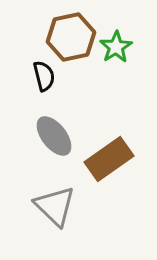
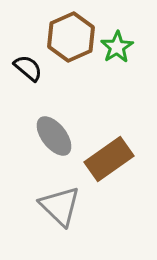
brown hexagon: rotated 12 degrees counterclockwise
green star: moved 1 px right
black semicircle: moved 16 px left, 8 px up; rotated 36 degrees counterclockwise
gray triangle: moved 5 px right
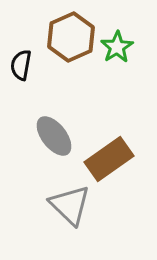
black semicircle: moved 7 px left, 3 px up; rotated 120 degrees counterclockwise
gray triangle: moved 10 px right, 1 px up
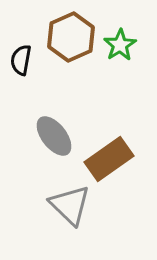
green star: moved 3 px right, 2 px up
black semicircle: moved 5 px up
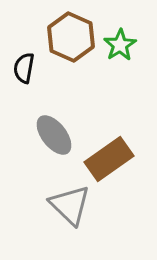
brown hexagon: rotated 12 degrees counterclockwise
black semicircle: moved 3 px right, 8 px down
gray ellipse: moved 1 px up
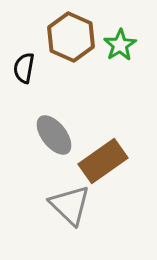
brown rectangle: moved 6 px left, 2 px down
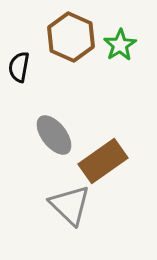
black semicircle: moved 5 px left, 1 px up
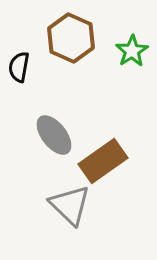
brown hexagon: moved 1 px down
green star: moved 12 px right, 6 px down
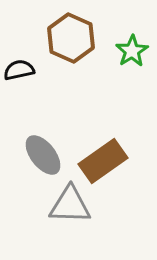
black semicircle: moved 3 px down; rotated 68 degrees clockwise
gray ellipse: moved 11 px left, 20 px down
gray triangle: rotated 42 degrees counterclockwise
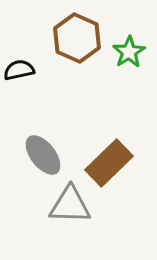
brown hexagon: moved 6 px right
green star: moved 3 px left, 1 px down
brown rectangle: moved 6 px right, 2 px down; rotated 9 degrees counterclockwise
